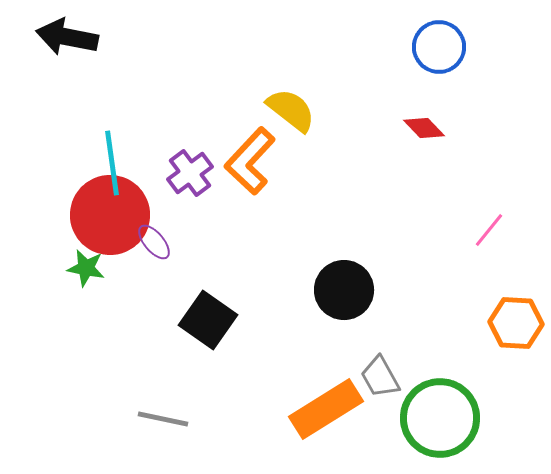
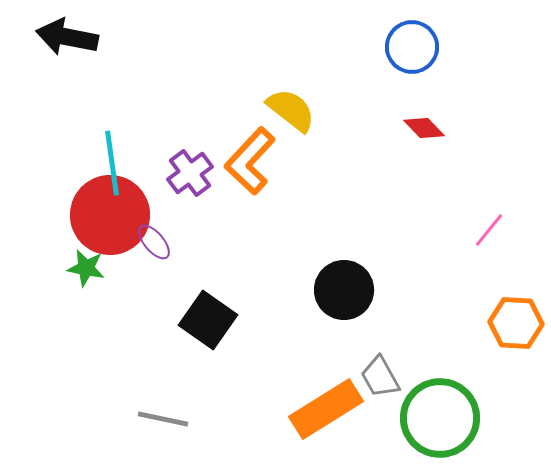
blue circle: moved 27 px left
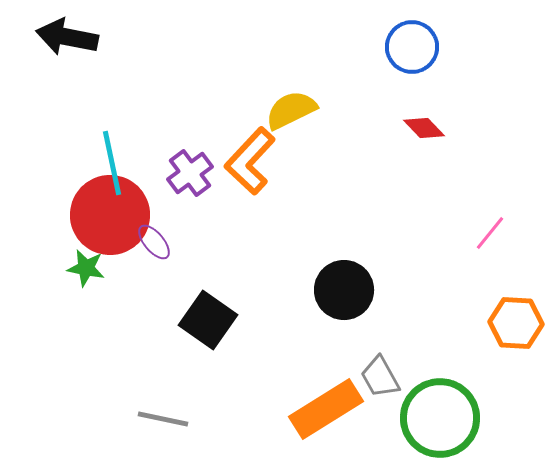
yellow semicircle: rotated 64 degrees counterclockwise
cyan line: rotated 4 degrees counterclockwise
pink line: moved 1 px right, 3 px down
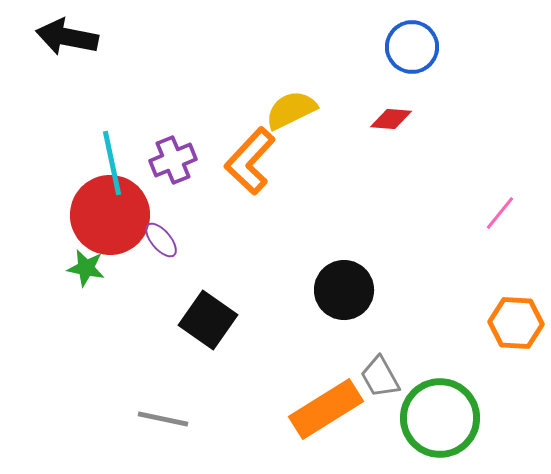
red diamond: moved 33 px left, 9 px up; rotated 42 degrees counterclockwise
purple cross: moved 17 px left, 13 px up; rotated 15 degrees clockwise
pink line: moved 10 px right, 20 px up
purple ellipse: moved 7 px right, 2 px up
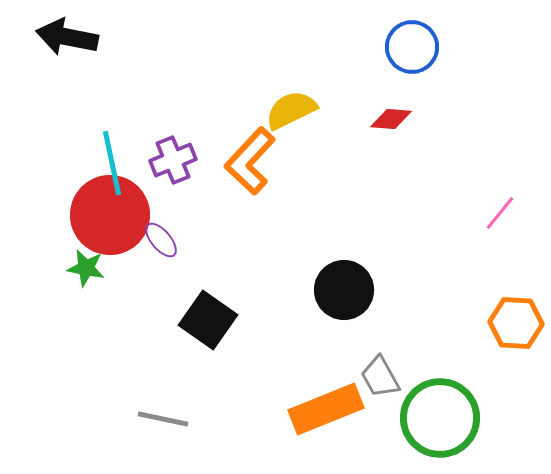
orange rectangle: rotated 10 degrees clockwise
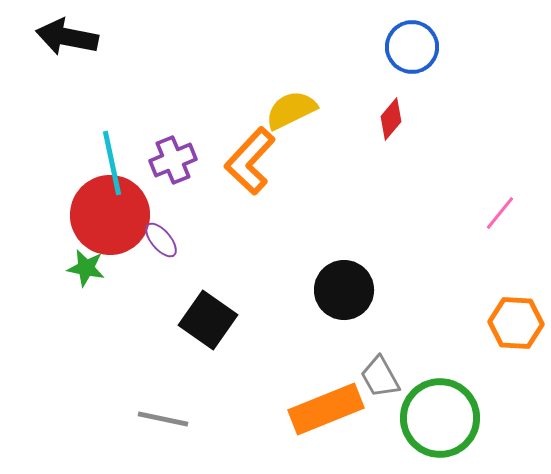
red diamond: rotated 54 degrees counterclockwise
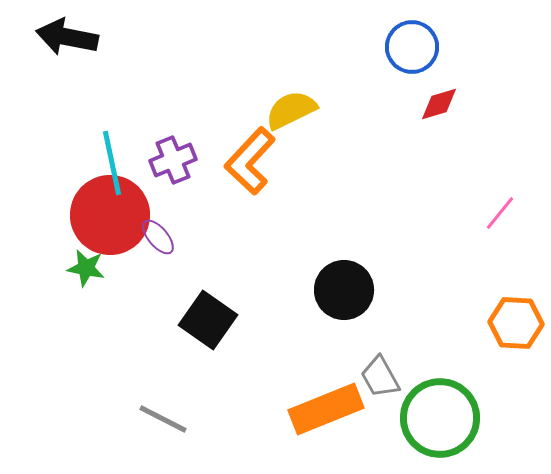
red diamond: moved 48 px right, 15 px up; rotated 33 degrees clockwise
purple ellipse: moved 3 px left, 3 px up
gray line: rotated 15 degrees clockwise
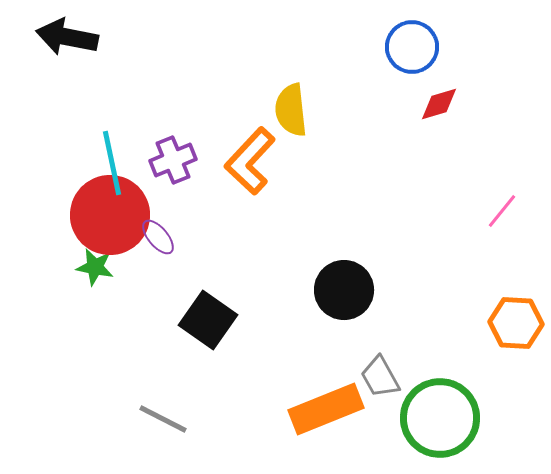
yellow semicircle: rotated 70 degrees counterclockwise
pink line: moved 2 px right, 2 px up
green star: moved 9 px right, 1 px up
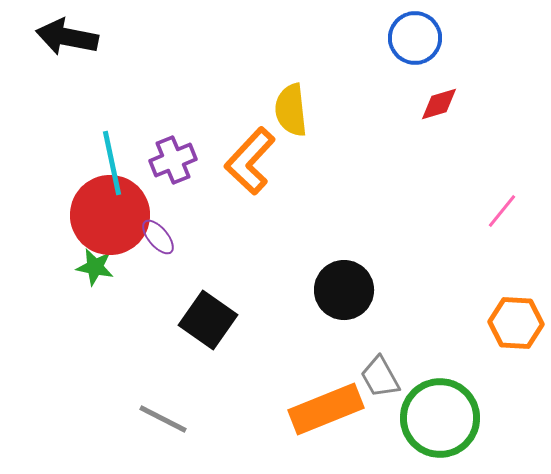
blue circle: moved 3 px right, 9 px up
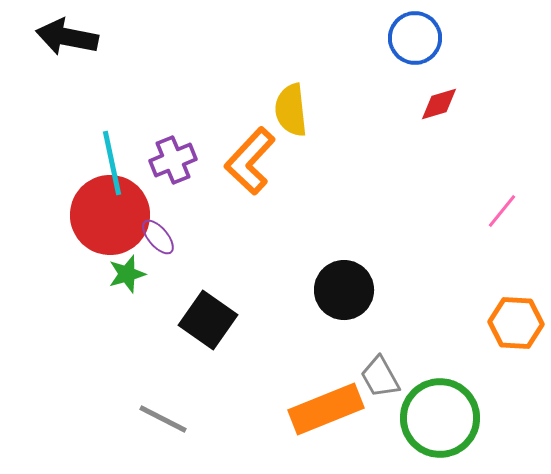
green star: moved 32 px right, 7 px down; rotated 27 degrees counterclockwise
